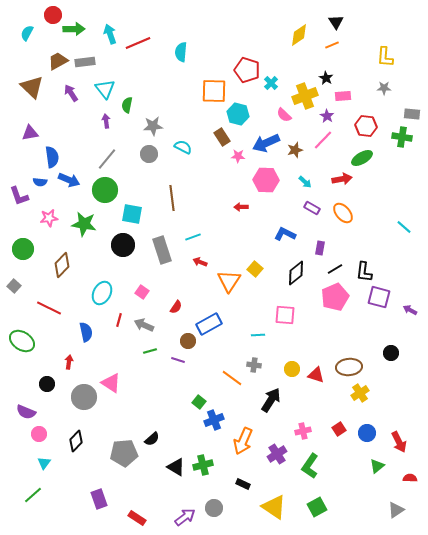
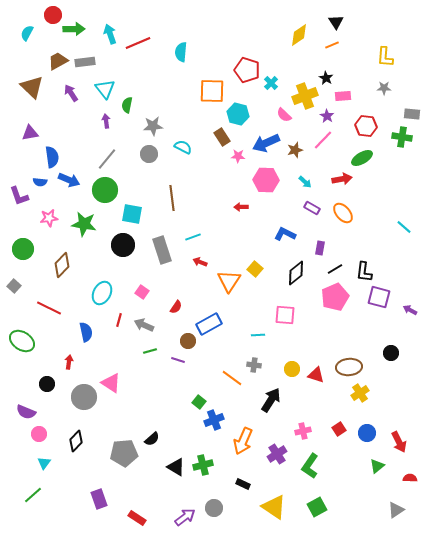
orange square at (214, 91): moved 2 px left
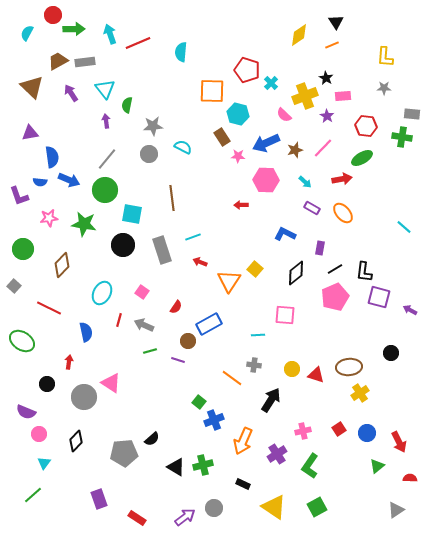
pink line at (323, 140): moved 8 px down
red arrow at (241, 207): moved 2 px up
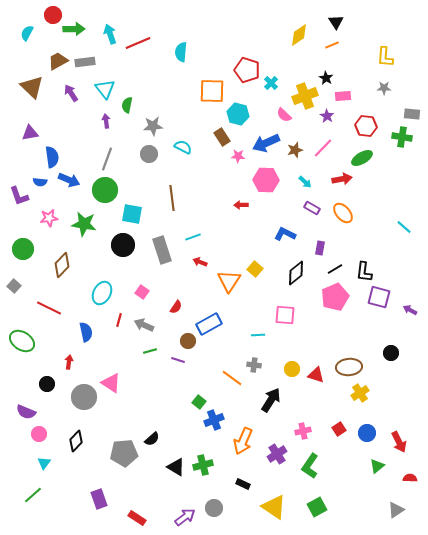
gray line at (107, 159): rotated 20 degrees counterclockwise
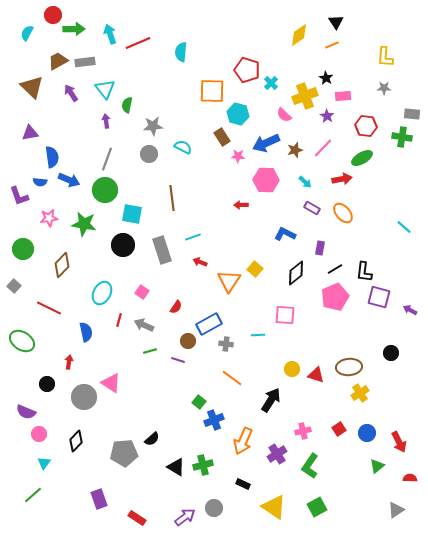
gray cross at (254, 365): moved 28 px left, 21 px up
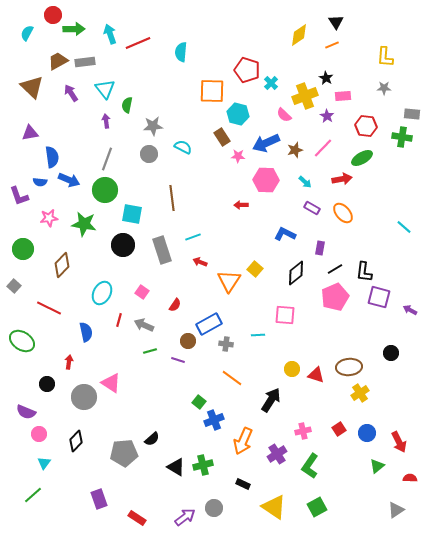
red semicircle at (176, 307): moved 1 px left, 2 px up
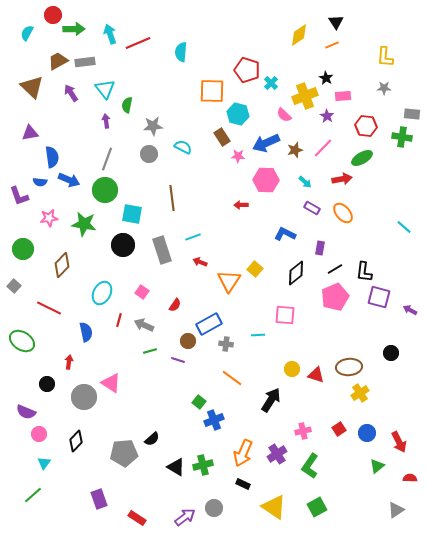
orange arrow at (243, 441): moved 12 px down
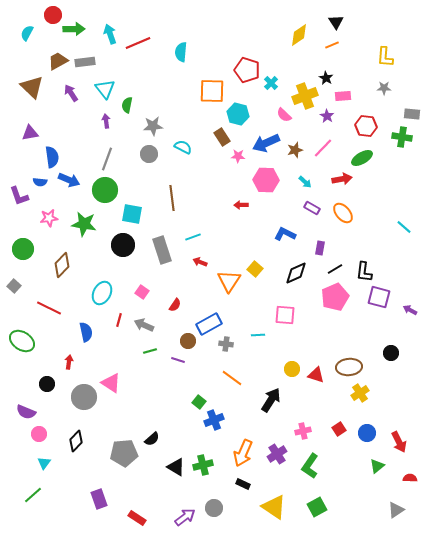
black diamond at (296, 273): rotated 15 degrees clockwise
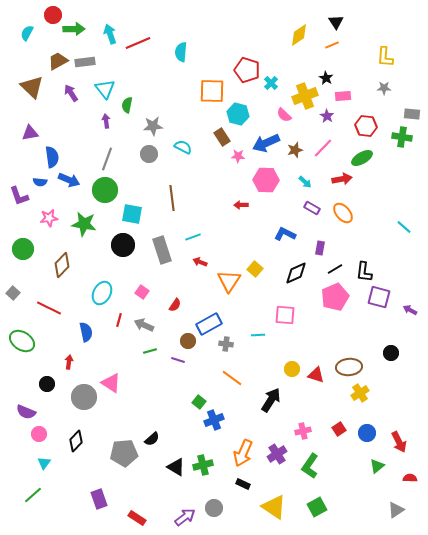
gray square at (14, 286): moved 1 px left, 7 px down
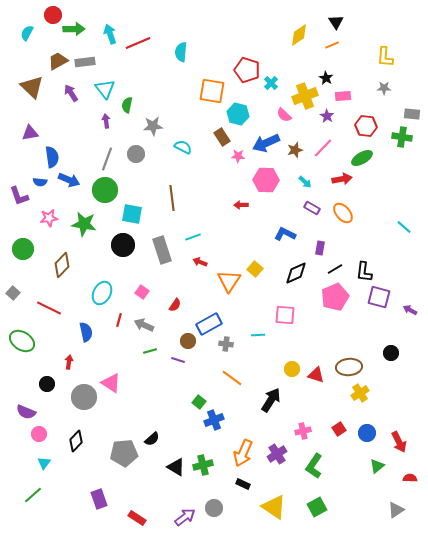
orange square at (212, 91): rotated 8 degrees clockwise
gray circle at (149, 154): moved 13 px left
green L-shape at (310, 466): moved 4 px right
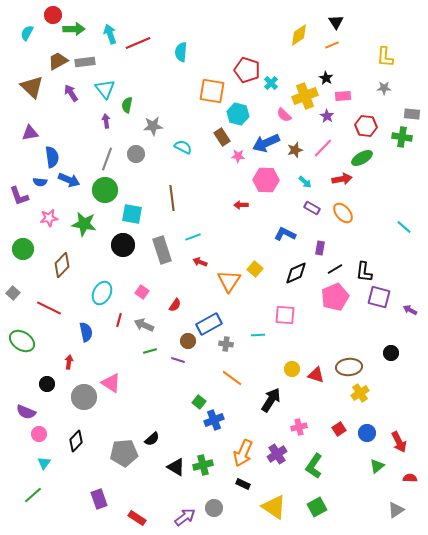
pink cross at (303, 431): moved 4 px left, 4 px up
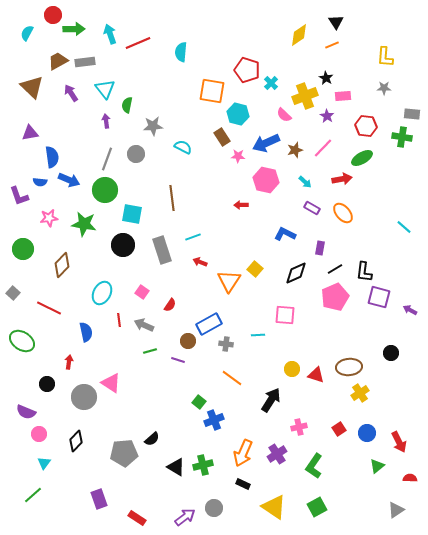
pink hexagon at (266, 180): rotated 10 degrees clockwise
red semicircle at (175, 305): moved 5 px left
red line at (119, 320): rotated 24 degrees counterclockwise
